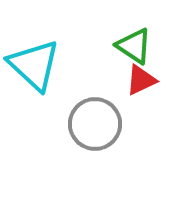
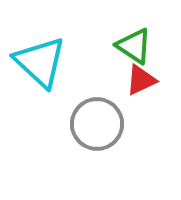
cyan triangle: moved 6 px right, 3 px up
gray circle: moved 2 px right
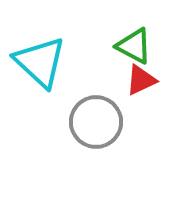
green triangle: rotated 6 degrees counterclockwise
gray circle: moved 1 px left, 2 px up
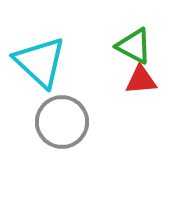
red triangle: rotated 20 degrees clockwise
gray circle: moved 34 px left
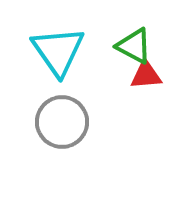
cyan triangle: moved 18 px right, 11 px up; rotated 12 degrees clockwise
red triangle: moved 5 px right, 5 px up
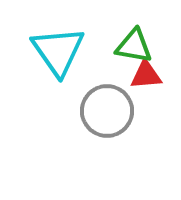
green triangle: rotated 18 degrees counterclockwise
gray circle: moved 45 px right, 11 px up
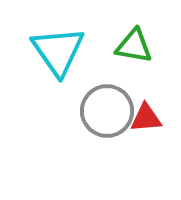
red triangle: moved 43 px down
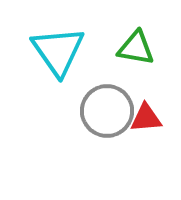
green triangle: moved 2 px right, 2 px down
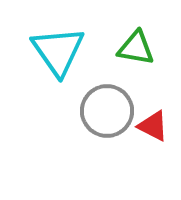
red triangle: moved 7 px right, 8 px down; rotated 32 degrees clockwise
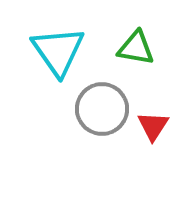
gray circle: moved 5 px left, 2 px up
red triangle: rotated 36 degrees clockwise
